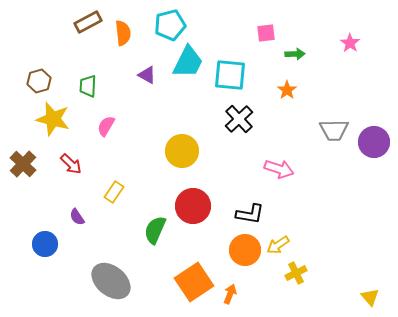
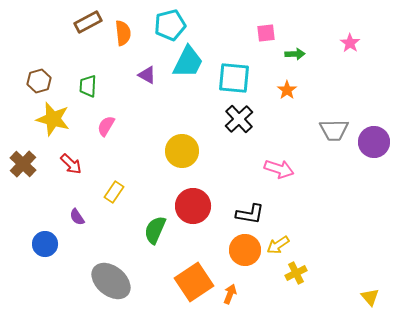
cyan square: moved 4 px right, 3 px down
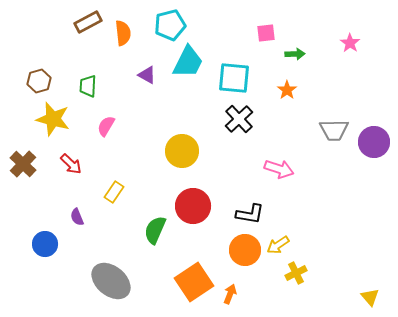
purple semicircle: rotated 12 degrees clockwise
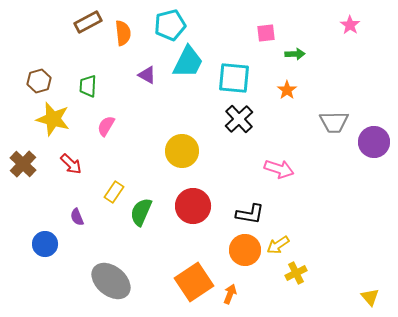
pink star: moved 18 px up
gray trapezoid: moved 8 px up
green semicircle: moved 14 px left, 18 px up
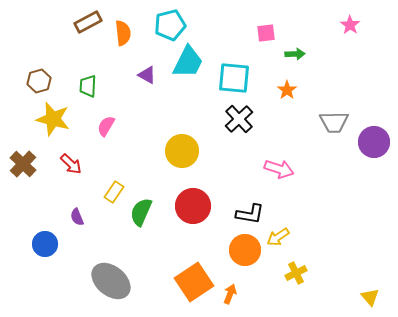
yellow arrow: moved 8 px up
